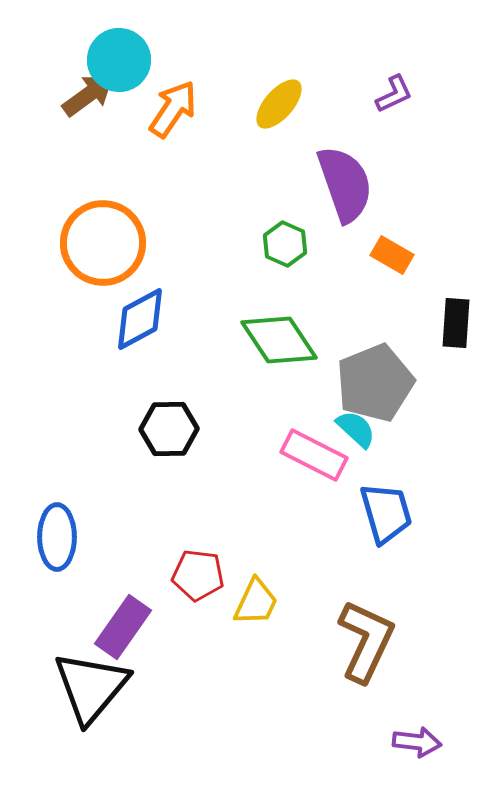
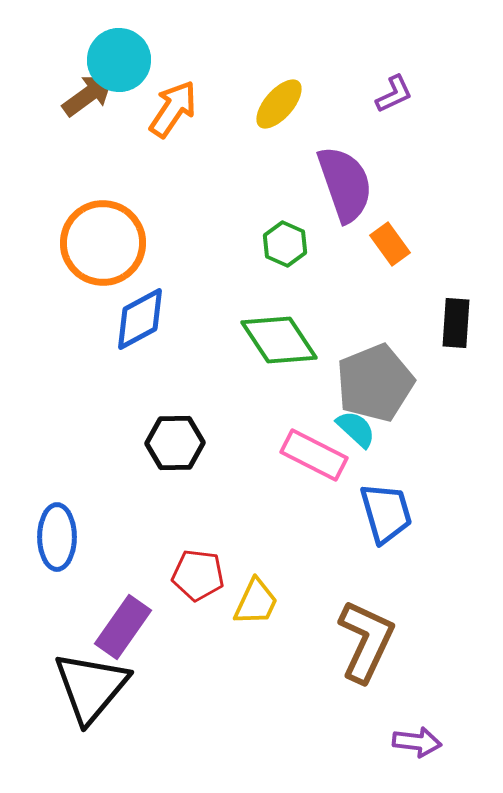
orange rectangle: moved 2 px left, 11 px up; rotated 24 degrees clockwise
black hexagon: moved 6 px right, 14 px down
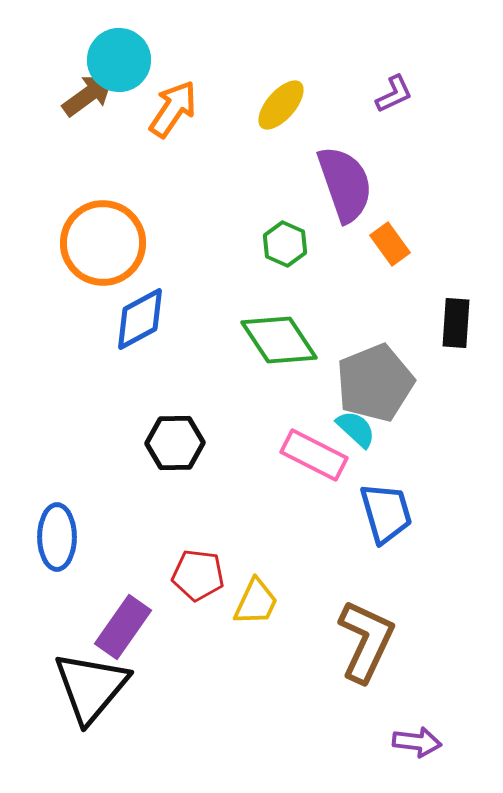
yellow ellipse: moved 2 px right, 1 px down
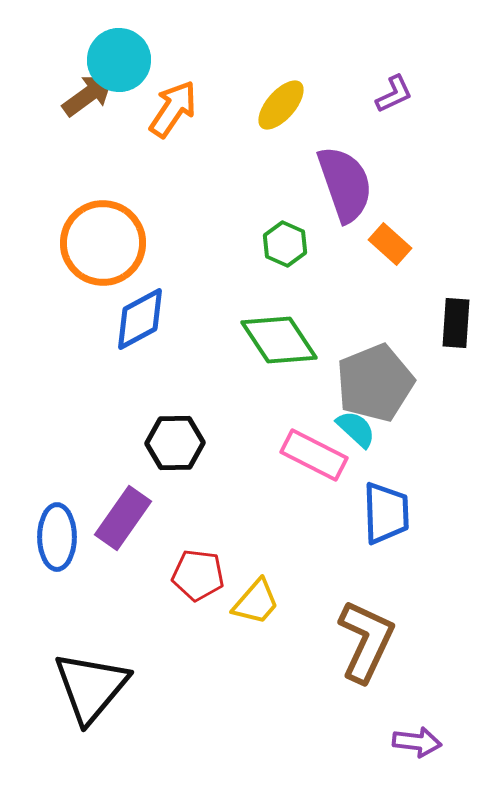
orange rectangle: rotated 12 degrees counterclockwise
blue trapezoid: rotated 14 degrees clockwise
yellow trapezoid: rotated 16 degrees clockwise
purple rectangle: moved 109 px up
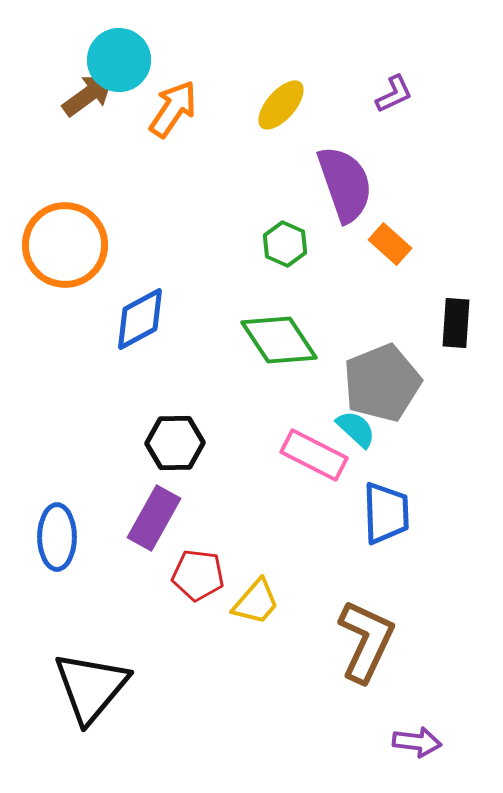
orange circle: moved 38 px left, 2 px down
gray pentagon: moved 7 px right
purple rectangle: moved 31 px right; rotated 6 degrees counterclockwise
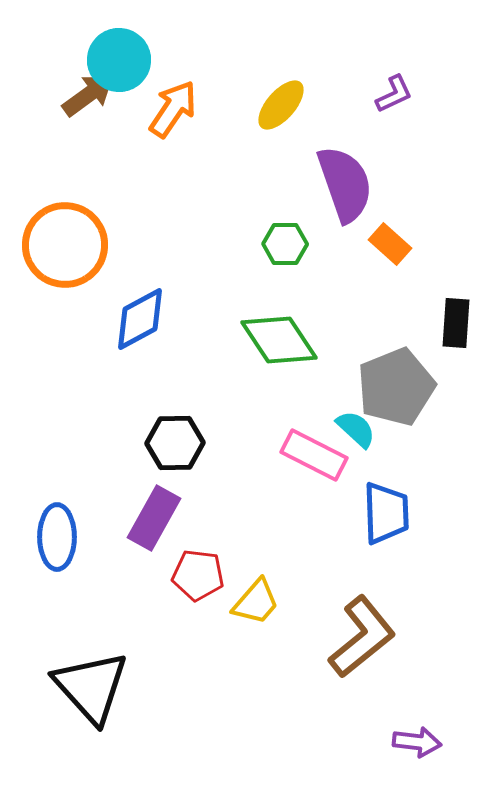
green hexagon: rotated 24 degrees counterclockwise
gray pentagon: moved 14 px right, 4 px down
brown L-shape: moved 4 px left, 4 px up; rotated 26 degrees clockwise
black triangle: rotated 22 degrees counterclockwise
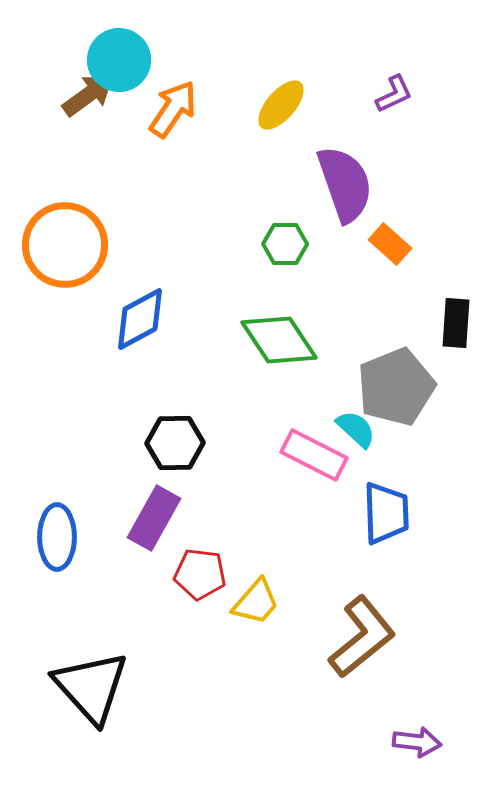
red pentagon: moved 2 px right, 1 px up
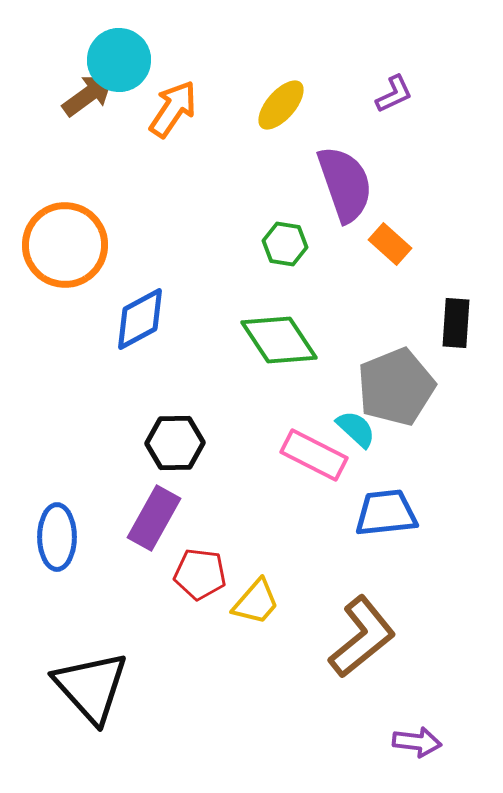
green hexagon: rotated 9 degrees clockwise
blue trapezoid: rotated 94 degrees counterclockwise
